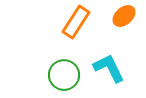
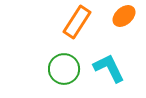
orange rectangle: moved 1 px right
green circle: moved 6 px up
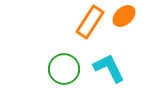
orange rectangle: moved 13 px right
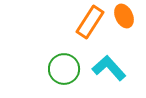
orange ellipse: rotated 75 degrees counterclockwise
cyan L-shape: rotated 16 degrees counterclockwise
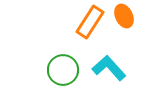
green circle: moved 1 px left, 1 px down
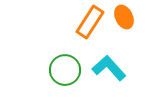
orange ellipse: moved 1 px down
green circle: moved 2 px right
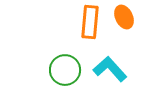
orange rectangle: rotated 28 degrees counterclockwise
cyan L-shape: moved 1 px right, 1 px down
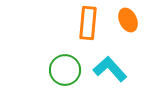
orange ellipse: moved 4 px right, 3 px down
orange rectangle: moved 2 px left, 1 px down
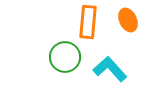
orange rectangle: moved 1 px up
green circle: moved 13 px up
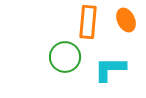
orange ellipse: moved 2 px left
cyan L-shape: rotated 48 degrees counterclockwise
